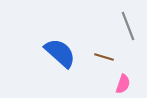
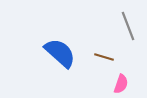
pink semicircle: moved 2 px left
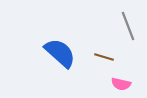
pink semicircle: rotated 84 degrees clockwise
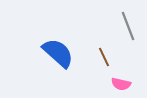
blue semicircle: moved 2 px left
brown line: rotated 48 degrees clockwise
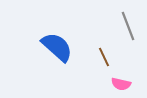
blue semicircle: moved 1 px left, 6 px up
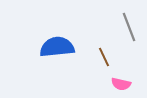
gray line: moved 1 px right, 1 px down
blue semicircle: rotated 48 degrees counterclockwise
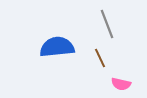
gray line: moved 22 px left, 3 px up
brown line: moved 4 px left, 1 px down
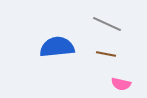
gray line: rotated 44 degrees counterclockwise
brown line: moved 6 px right, 4 px up; rotated 54 degrees counterclockwise
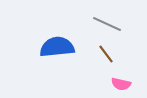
brown line: rotated 42 degrees clockwise
